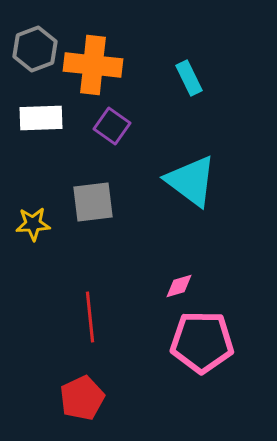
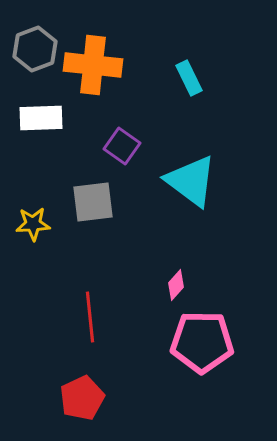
purple square: moved 10 px right, 20 px down
pink diamond: moved 3 px left, 1 px up; rotated 32 degrees counterclockwise
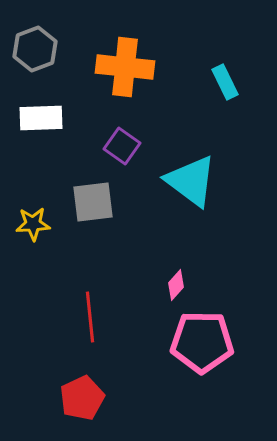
orange cross: moved 32 px right, 2 px down
cyan rectangle: moved 36 px right, 4 px down
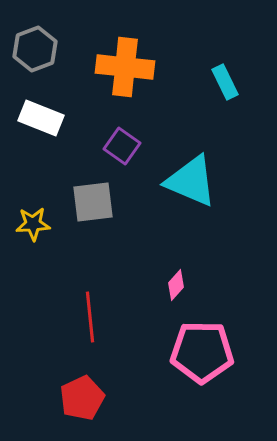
white rectangle: rotated 24 degrees clockwise
cyan triangle: rotated 14 degrees counterclockwise
pink pentagon: moved 10 px down
